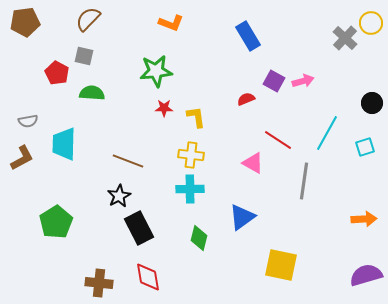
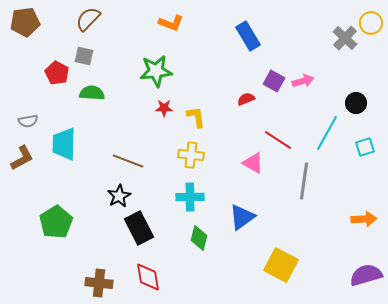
black circle: moved 16 px left
cyan cross: moved 8 px down
yellow square: rotated 16 degrees clockwise
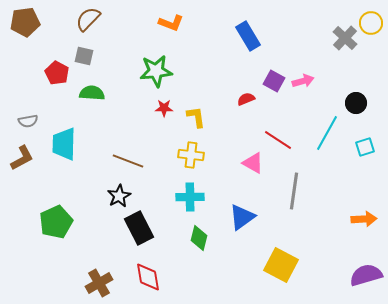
gray line: moved 10 px left, 10 px down
green pentagon: rotated 8 degrees clockwise
brown cross: rotated 36 degrees counterclockwise
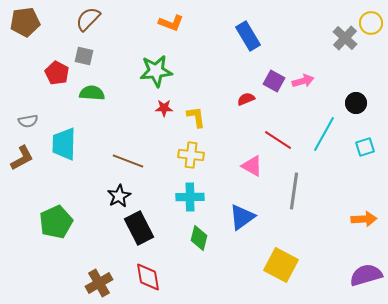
cyan line: moved 3 px left, 1 px down
pink triangle: moved 1 px left, 3 px down
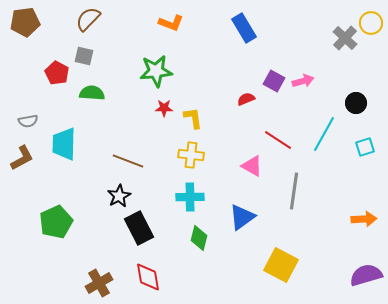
blue rectangle: moved 4 px left, 8 px up
yellow L-shape: moved 3 px left, 1 px down
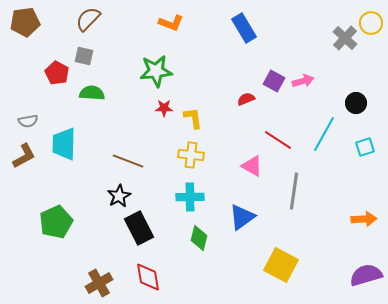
brown L-shape: moved 2 px right, 2 px up
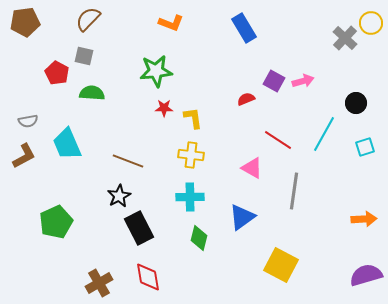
cyan trapezoid: moved 3 px right; rotated 24 degrees counterclockwise
pink triangle: moved 2 px down
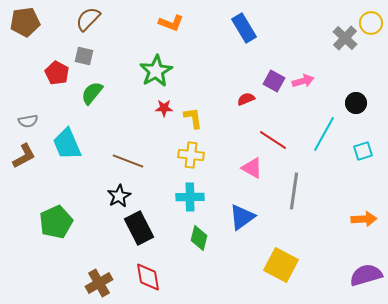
green star: rotated 24 degrees counterclockwise
green semicircle: rotated 55 degrees counterclockwise
red line: moved 5 px left
cyan square: moved 2 px left, 4 px down
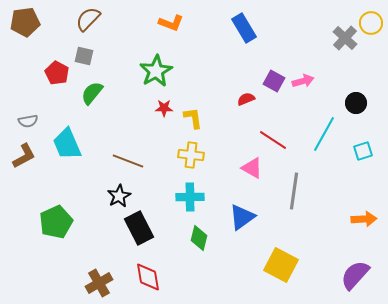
purple semicircle: moved 11 px left; rotated 32 degrees counterclockwise
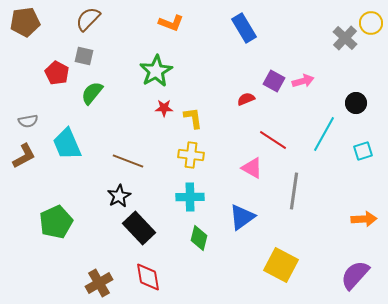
black rectangle: rotated 16 degrees counterclockwise
